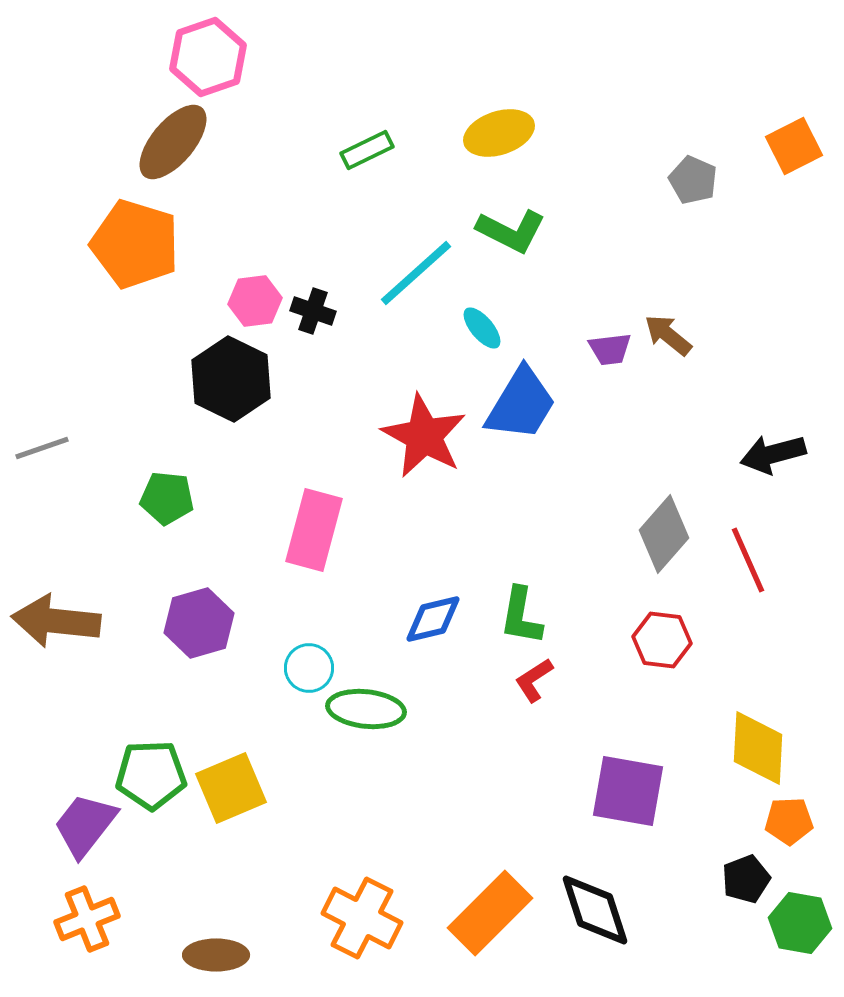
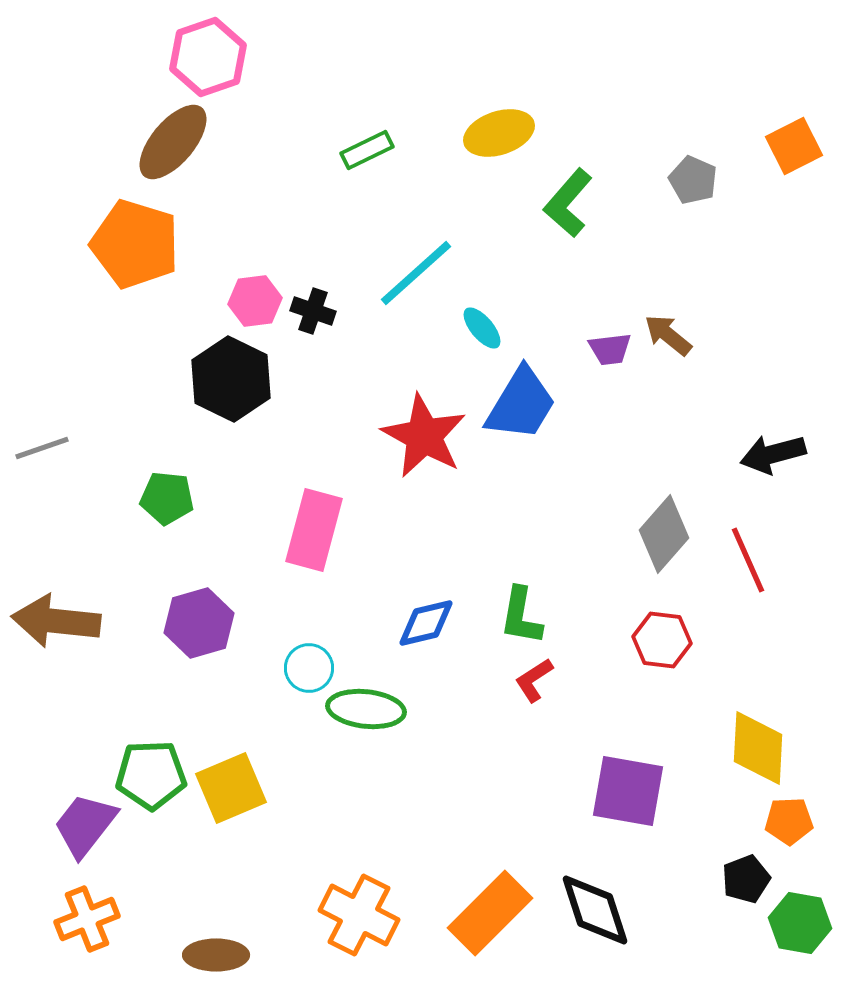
green L-shape at (511, 231): moved 57 px right, 28 px up; rotated 104 degrees clockwise
blue diamond at (433, 619): moved 7 px left, 4 px down
orange cross at (362, 918): moved 3 px left, 3 px up
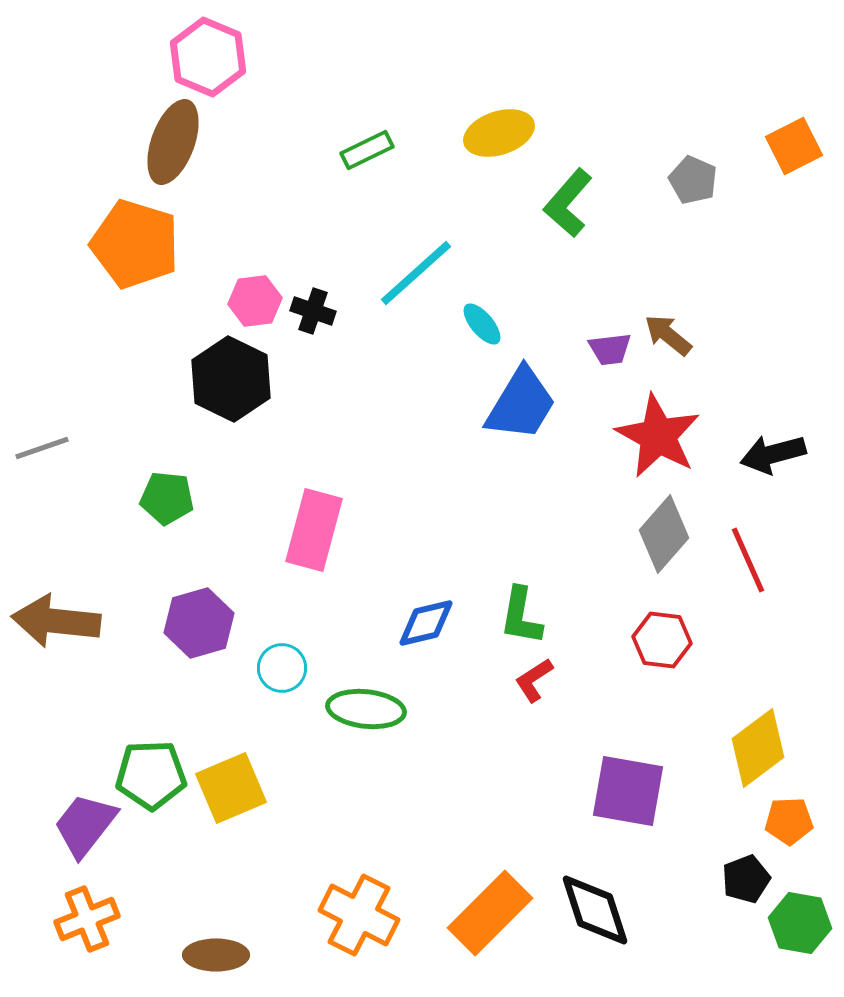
pink hexagon at (208, 57): rotated 18 degrees counterclockwise
brown ellipse at (173, 142): rotated 20 degrees counterclockwise
cyan ellipse at (482, 328): moved 4 px up
red star at (424, 436): moved 234 px right
cyan circle at (309, 668): moved 27 px left
yellow diamond at (758, 748): rotated 50 degrees clockwise
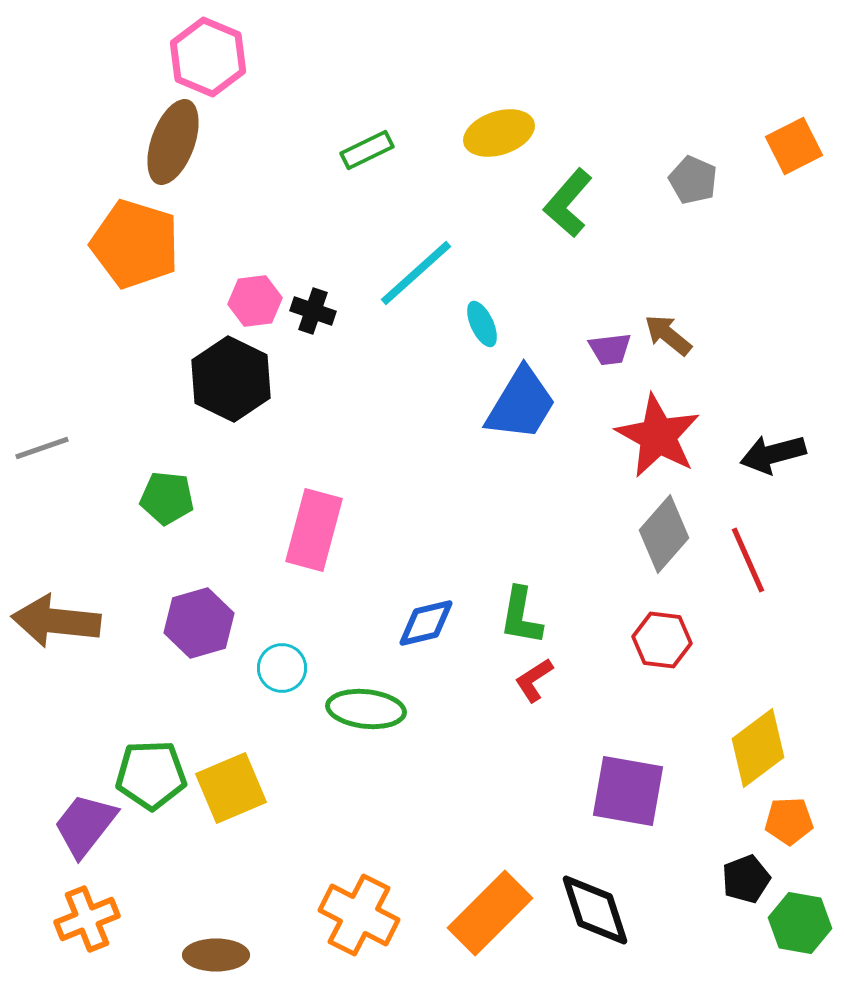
cyan ellipse at (482, 324): rotated 15 degrees clockwise
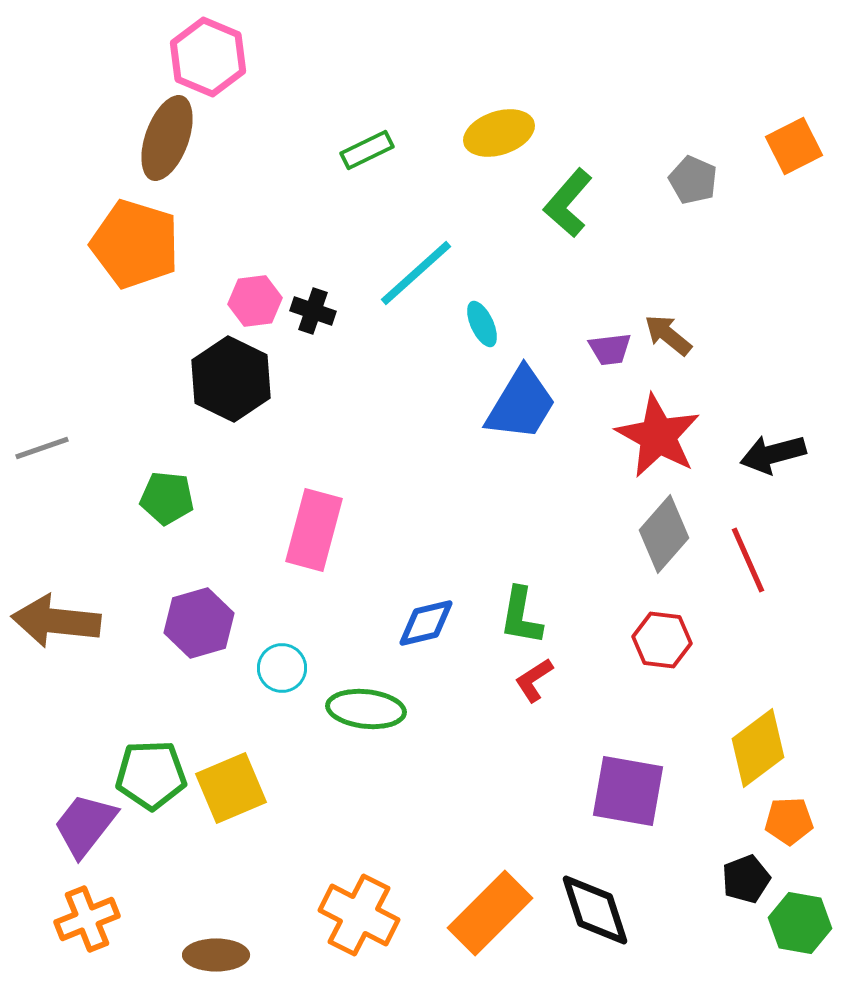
brown ellipse at (173, 142): moved 6 px left, 4 px up
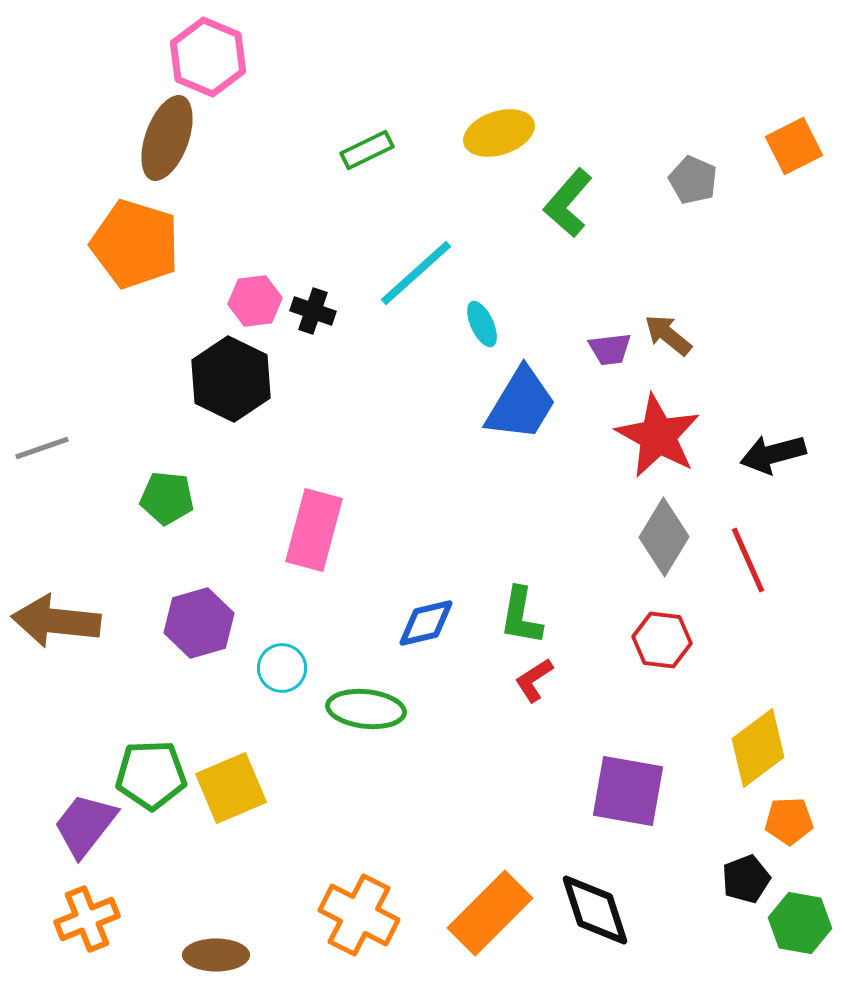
gray diamond at (664, 534): moved 3 px down; rotated 10 degrees counterclockwise
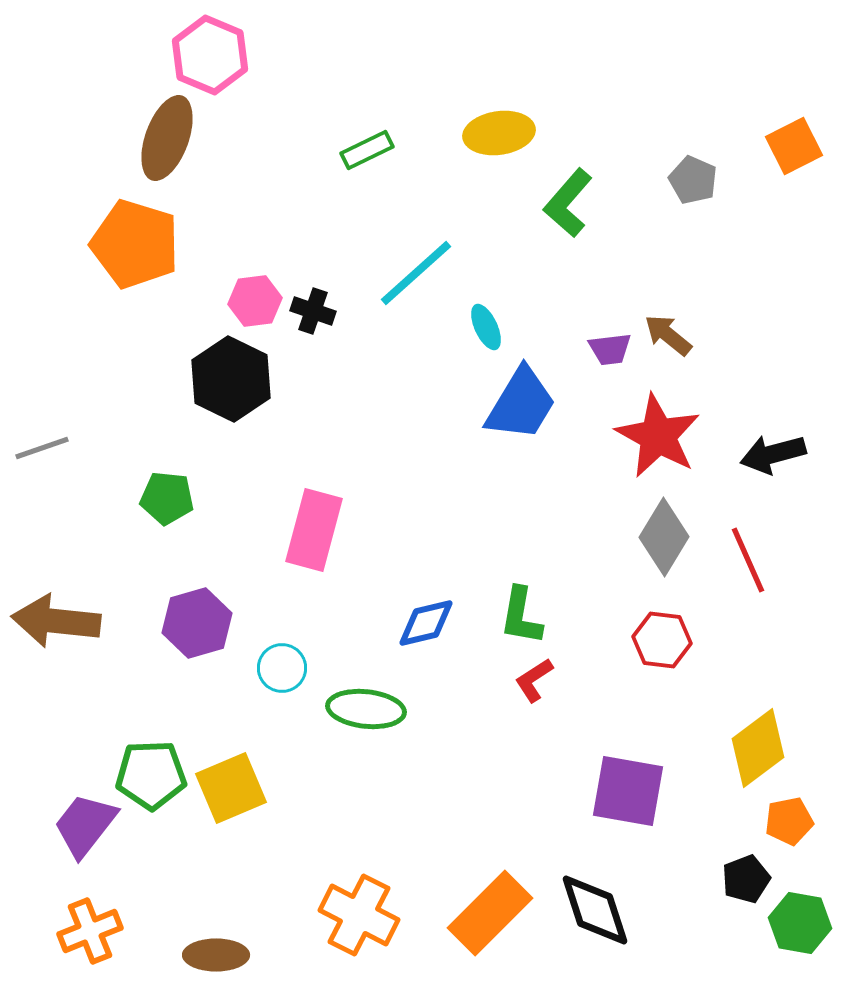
pink hexagon at (208, 57): moved 2 px right, 2 px up
yellow ellipse at (499, 133): rotated 10 degrees clockwise
cyan ellipse at (482, 324): moved 4 px right, 3 px down
purple hexagon at (199, 623): moved 2 px left
orange pentagon at (789, 821): rotated 9 degrees counterclockwise
orange cross at (87, 919): moved 3 px right, 12 px down
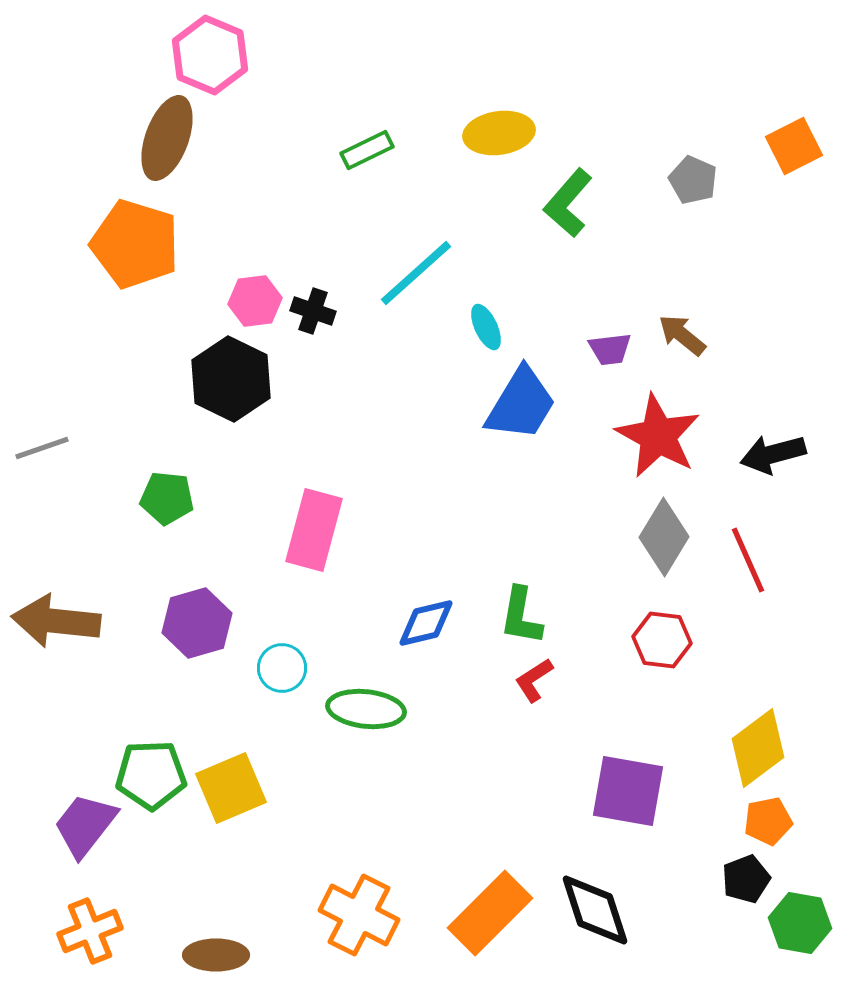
brown arrow at (668, 335): moved 14 px right
orange pentagon at (789, 821): moved 21 px left
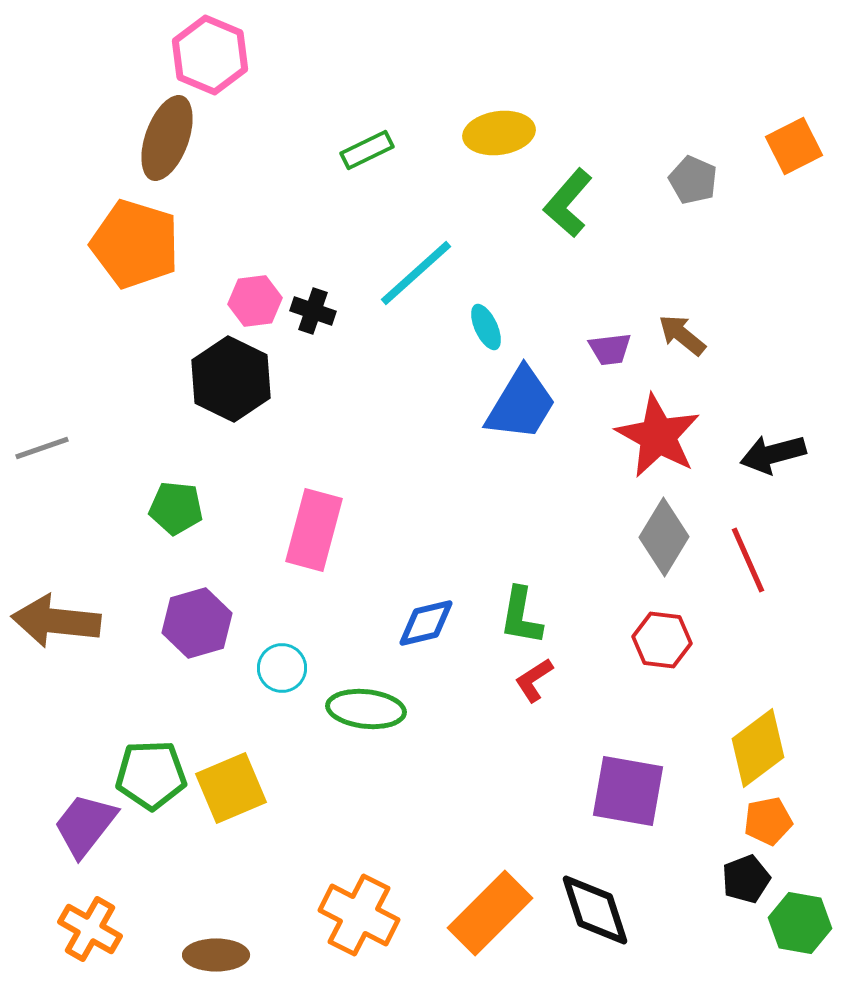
green pentagon at (167, 498): moved 9 px right, 10 px down
orange cross at (90, 931): moved 2 px up; rotated 38 degrees counterclockwise
